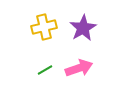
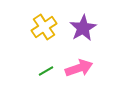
yellow cross: rotated 20 degrees counterclockwise
green line: moved 1 px right, 1 px down
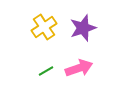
purple star: rotated 12 degrees clockwise
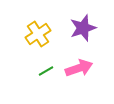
yellow cross: moved 6 px left, 7 px down
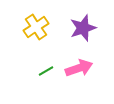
yellow cross: moved 2 px left, 7 px up
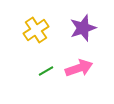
yellow cross: moved 3 px down
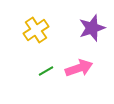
purple star: moved 9 px right
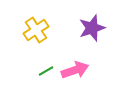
pink arrow: moved 4 px left, 2 px down
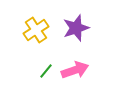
purple star: moved 16 px left
green line: rotated 21 degrees counterclockwise
